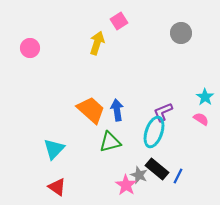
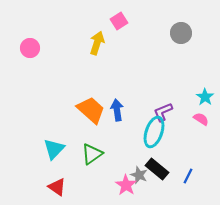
green triangle: moved 18 px left, 12 px down; rotated 20 degrees counterclockwise
blue line: moved 10 px right
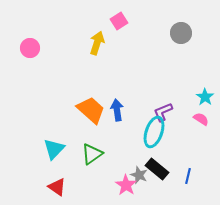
blue line: rotated 14 degrees counterclockwise
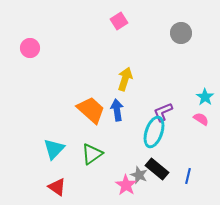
yellow arrow: moved 28 px right, 36 px down
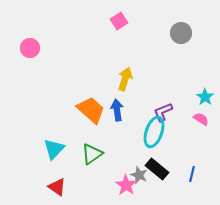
blue line: moved 4 px right, 2 px up
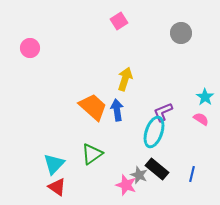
orange trapezoid: moved 2 px right, 3 px up
cyan triangle: moved 15 px down
pink star: rotated 15 degrees counterclockwise
